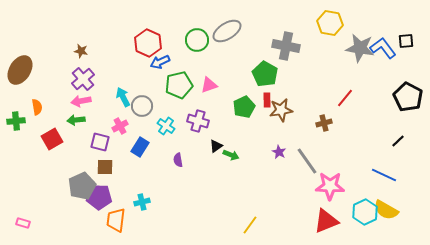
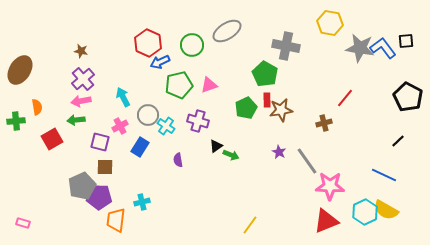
green circle at (197, 40): moved 5 px left, 5 px down
gray circle at (142, 106): moved 6 px right, 9 px down
green pentagon at (244, 107): moved 2 px right, 1 px down
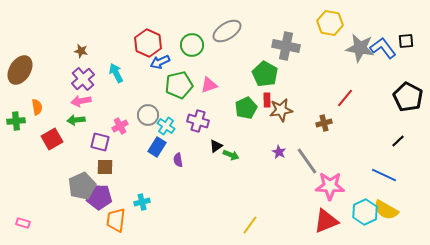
cyan arrow at (123, 97): moved 7 px left, 24 px up
blue rectangle at (140, 147): moved 17 px right
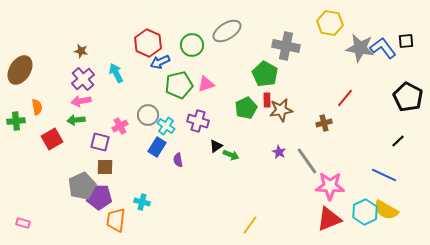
pink triangle at (209, 85): moved 3 px left, 1 px up
cyan cross at (142, 202): rotated 28 degrees clockwise
red triangle at (326, 221): moved 3 px right, 2 px up
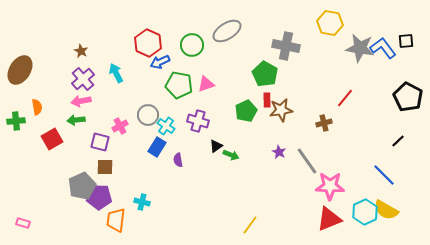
brown star at (81, 51): rotated 16 degrees clockwise
green pentagon at (179, 85): rotated 24 degrees clockwise
green pentagon at (246, 108): moved 3 px down
blue line at (384, 175): rotated 20 degrees clockwise
